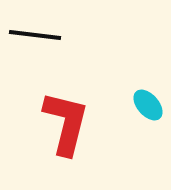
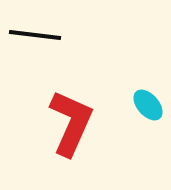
red L-shape: moved 5 px right; rotated 10 degrees clockwise
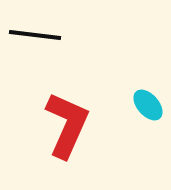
red L-shape: moved 4 px left, 2 px down
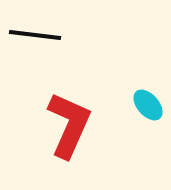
red L-shape: moved 2 px right
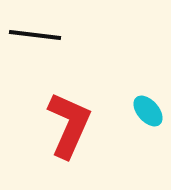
cyan ellipse: moved 6 px down
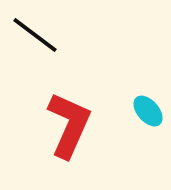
black line: rotated 30 degrees clockwise
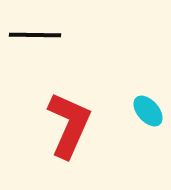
black line: rotated 36 degrees counterclockwise
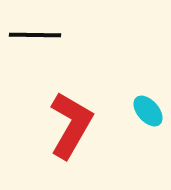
red L-shape: moved 2 px right; rotated 6 degrees clockwise
